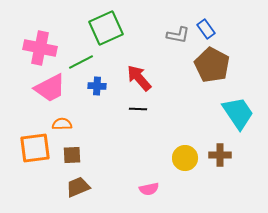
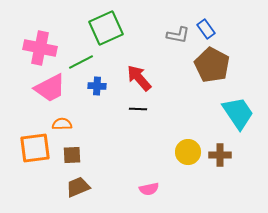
yellow circle: moved 3 px right, 6 px up
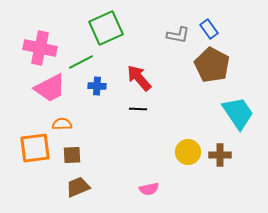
blue rectangle: moved 3 px right
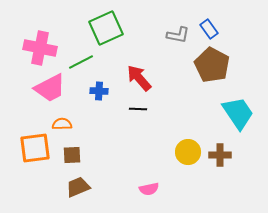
blue cross: moved 2 px right, 5 px down
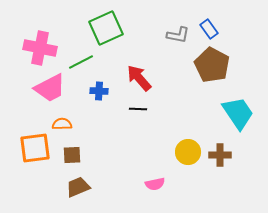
pink semicircle: moved 6 px right, 5 px up
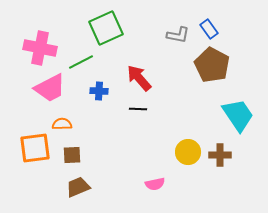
cyan trapezoid: moved 2 px down
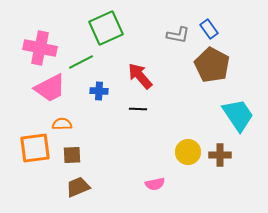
red arrow: moved 1 px right, 2 px up
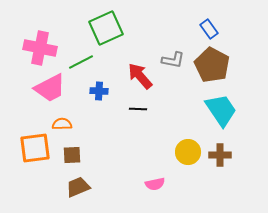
gray L-shape: moved 5 px left, 25 px down
cyan trapezoid: moved 17 px left, 5 px up
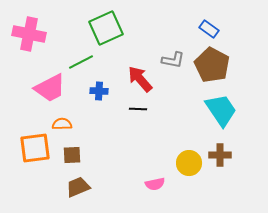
blue rectangle: rotated 18 degrees counterclockwise
pink cross: moved 11 px left, 14 px up
red arrow: moved 3 px down
yellow circle: moved 1 px right, 11 px down
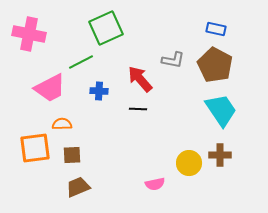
blue rectangle: moved 7 px right; rotated 24 degrees counterclockwise
brown pentagon: moved 3 px right
